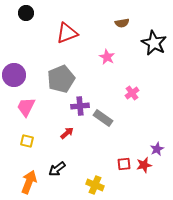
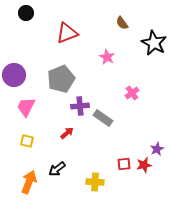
brown semicircle: rotated 64 degrees clockwise
yellow cross: moved 3 px up; rotated 18 degrees counterclockwise
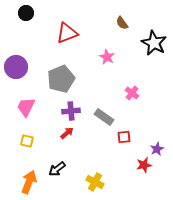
purple circle: moved 2 px right, 8 px up
pink cross: rotated 16 degrees counterclockwise
purple cross: moved 9 px left, 5 px down
gray rectangle: moved 1 px right, 1 px up
red square: moved 27 px up
yellow cross: rotated 24 degrees clockwise
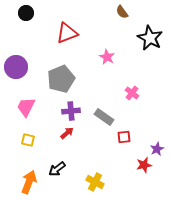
brown semicircle: moved 11 px up
black star: moved 4 px left, 5 px up
yellow square: moved 1 px right, 1 px up
